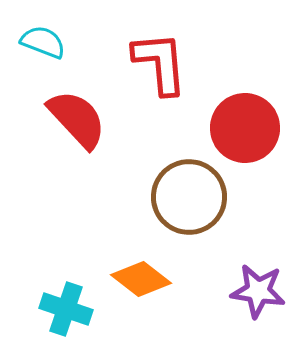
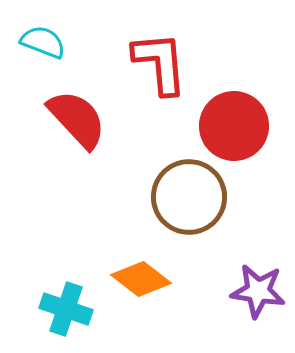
red circle: moved 11 px left, 2 px up
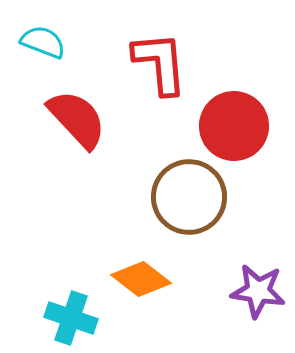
cyan cross: moved 5 px right, 9 px down
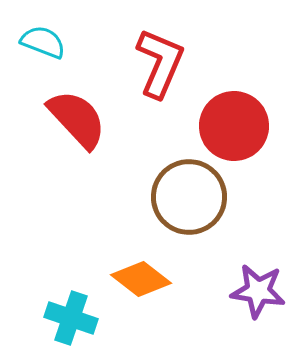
red L-shape: rotated 28 degrees clockwise
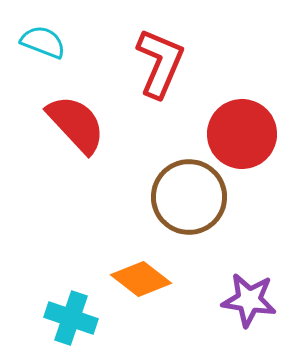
red semicircle: moved 1 px left, 5 px down
red circle: moved 8 px right, 8 px down
purple star: moved 9 px left, 9 px down
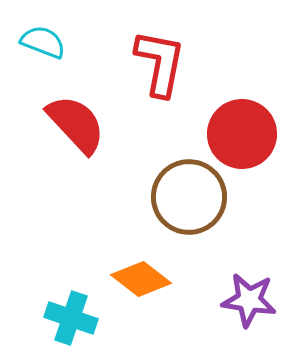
red L-shape: rotated 12 degrees counterclockwise
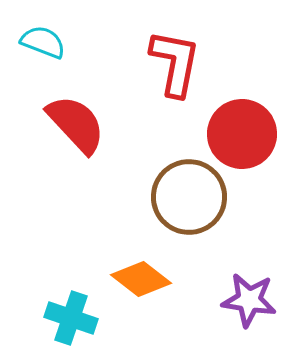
red L-shape: moved 15 px right
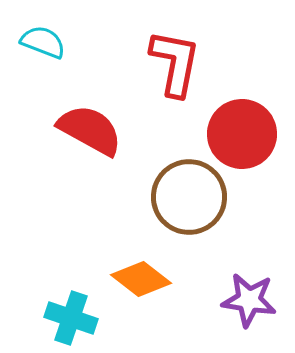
red semicircle: moved 14 px right, 6 px down; rotated 18 degrees counterclockwise
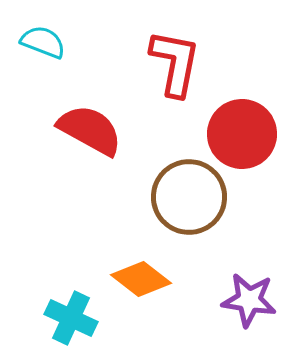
cyan cross: rotated 6 degrees clockwise
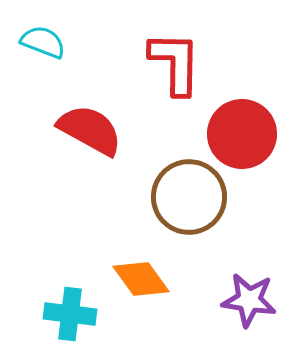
red L-shape: rotated 10 degrees counterclockwise
orange diamond: rotated 16 degrees clockwise
cyan cross: moved 1 px left, 4 px up; rotated 18 degrees counterclockwise
